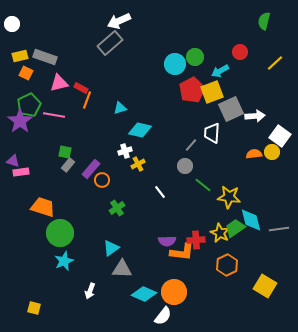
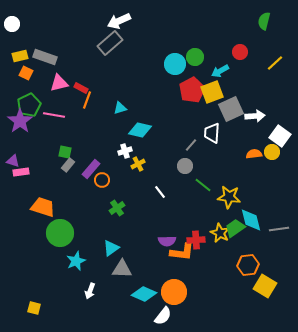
cyan star at (64, 261): moved 12 px right
orange hexagon at (227, 265): moved 21 px right; rotated 20 degrees clockwise
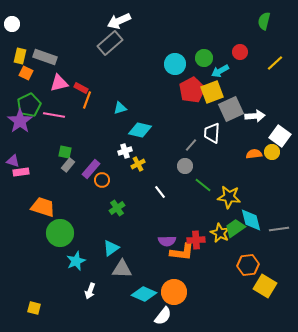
yellow rectangle at (20, 56): rotated 63 degrees counterclockwise
green circle at (195, 57): moved 9 px right, 1 px down
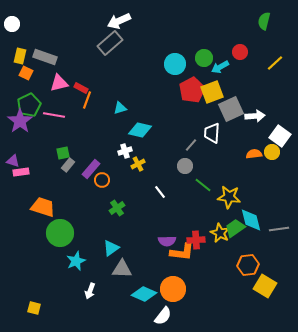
cyan arrow at (220, 71): moved 4 px up
green square at (65, 152): moved 2 px left, 1 px down; rotated 24 degrees counterclockwise
orange circle at (174, 292): moved 1 px left, 3 px up
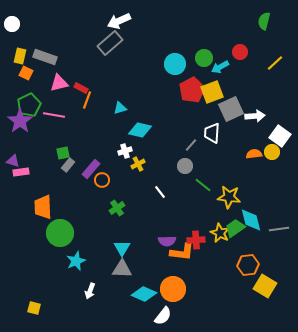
orange trapezoid at (43, 207): rotated 110 degrees counterclockwise
cyan triangle at (111, 248): moved 11 px right; rotated 24 degrees counterclockwise
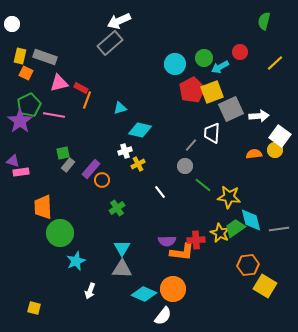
white arrow at (255, 116): moved 4 px right
yellow circle at (272, 152): moved 3 px right, 2 px up
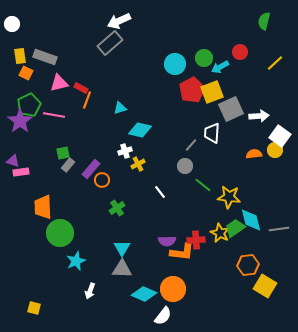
yellow rectangle at (20, 56): rotated 21 degrees counterclockwise
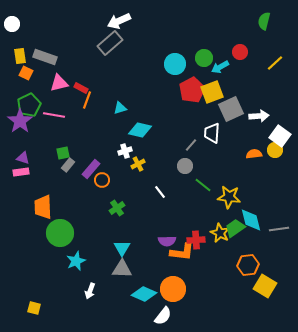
purple triangle at (13, 161): moved 10 px right, 3 px up
